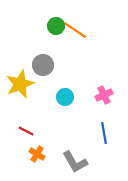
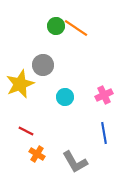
orange line: moved 1 px right, 2 px up
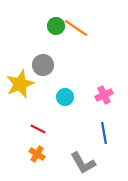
red line: moved 12 px right, 2 px up
gray L-shape: moved 8 px right, 1 px down
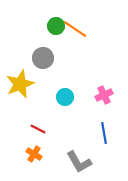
orange line: moved 1 px left, 1 px down
gray circle: moved 7 px up
orange cross: moved 3 px left
gray L-shape: moved 4 px left, 1 px up
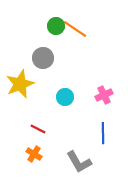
blue line: moved 1 px left; rotated 10 degrees clockwise
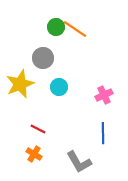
green circle: moved 1 px down
cyan circle: moved 6 px left, 10 px up
